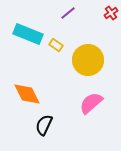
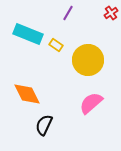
purple line: rotated 21 degrees counterclockwise
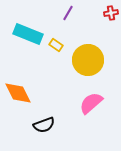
red cross: rotated 24 degrees clockwise
orange diamond: moved 9 px left, 1 px up
black semicircle: rotated 135 degrees counterclockwise
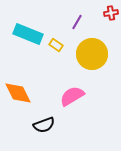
purple line: moved 9 px right, 9 px down
yellow circle: moved 4 px right, 6 px up
pink semicircle: moved 19 px left, 7 px up; rotated 10 degrees clockwise
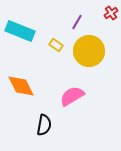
red cross: rotated 24 degrees counterclockwise
cyan rectangle: moved 8 px left, 3 px up
yellow circle: moved 3 px left, 3 px up
orange diamond: moved 3 px right, 7 px up
black semicircle: rotated 60 degrees counterclockwise
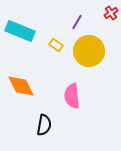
pink semicircle: rotated 65 degrees counterclockwise
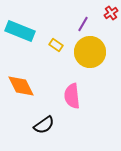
purple line: moved 6 px right, 2 px down
yellow circle: moved 1 px right, 1 px down
black semicircle: rotated 45 degrees clockwise
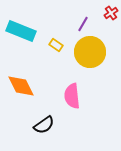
cyan rectangle: moved 1 px right
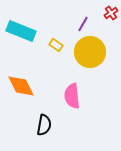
black semicircle: rotated 45 degrees counterclockwise
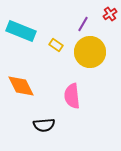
red cross: moved 1 px left, 1 px down
black semicircle: rotated 75 degrees clockwise
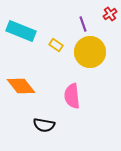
purple line: rotated 49 degrees counterclockwise
orange diamond: rotated 12 degrees counterclockwise
black semicircle: rotated 15 degrees clockwise
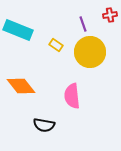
red cross: moved 1 px down; rotated 24 degrees clockwise
cyan rectangle: moved 3 px left, 1 px up
